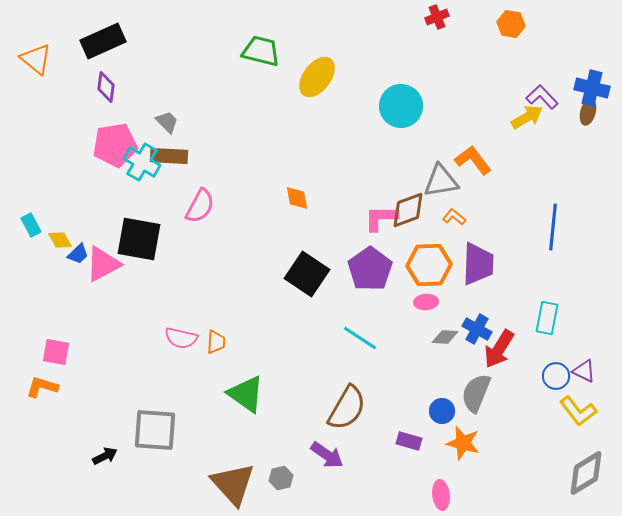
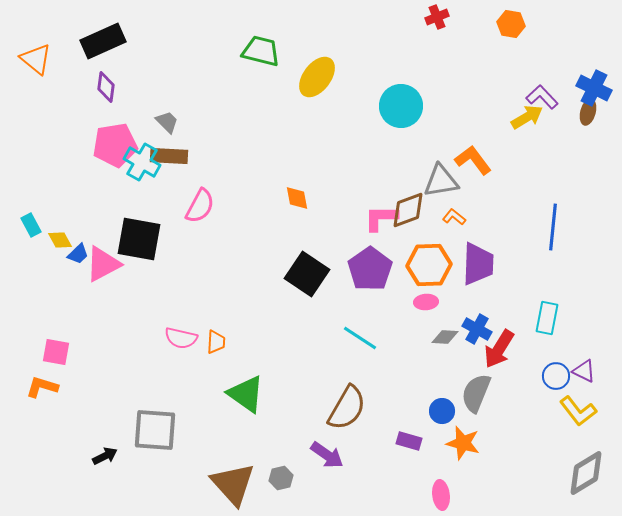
blue cross at (592, 88): moved 2 px right; rotated 12 degrees clockwise
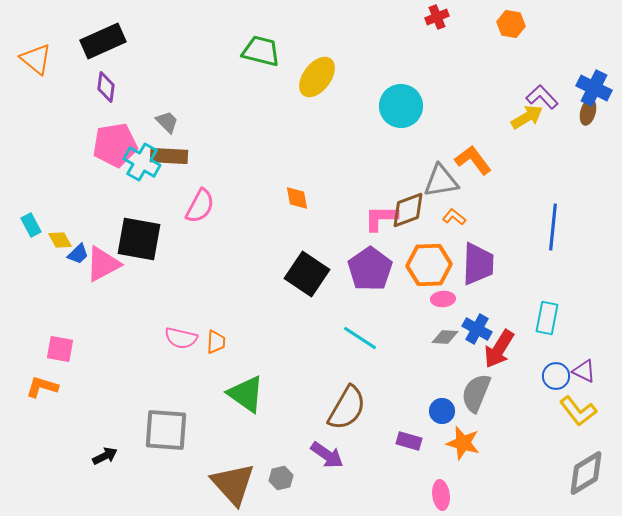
pink ellipse at (426, 302): moved 17 px right, 3 px up
pink square at (56, 352): moved 4 px right, 3 px up
gray square at (155, 430): moved 11 px right
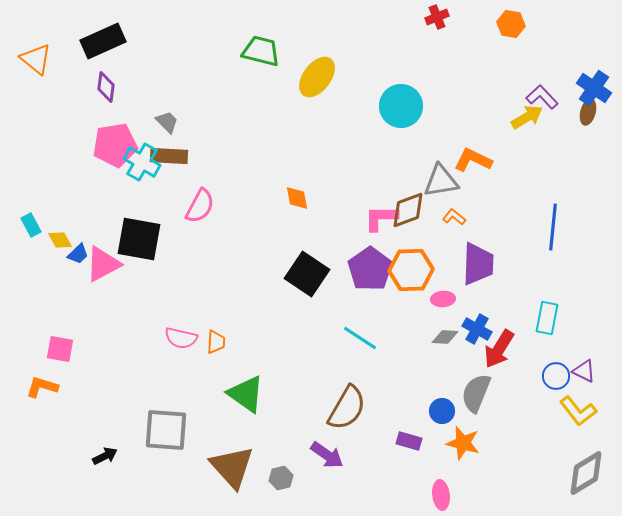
blue cross at (594, 88): rotated 8 degrees clockwise
orange L-shape at (473, 160): rotated 27 degrees counterclockwise
orange hexagon at (429, 265): moved 18 px left, 5 px down
brown triangle at (233, 484): moved 1 px left, 17 px up
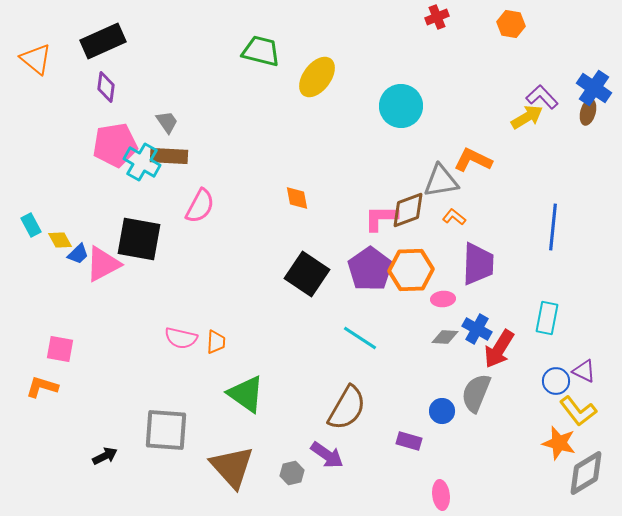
gray trapezoid at (167, 122): rotated 10 degrees clockwise
blue circle at (556, 376): moved 5 px down
orange star at (463, 443): moved 96 px right
gray hexagon at (281, 478): moved 11 px right, 5 px up
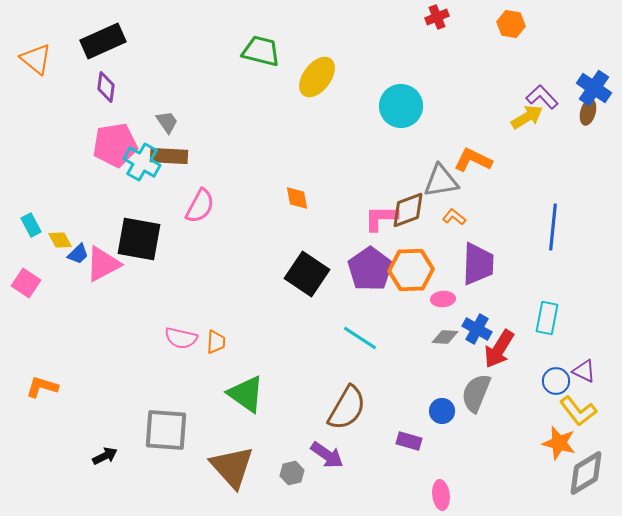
pink square at (60, 349): moved 34 px left, 66 px up; rotated 24 degrees clockwise
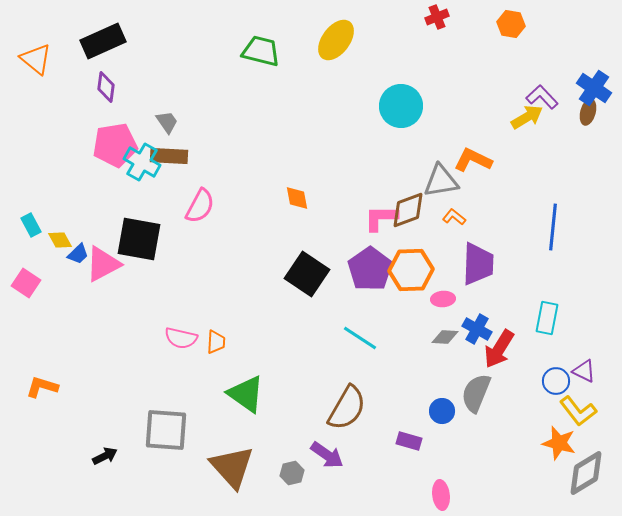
yellow ellipse at (317, 77): moved 19 px right, 37 px up
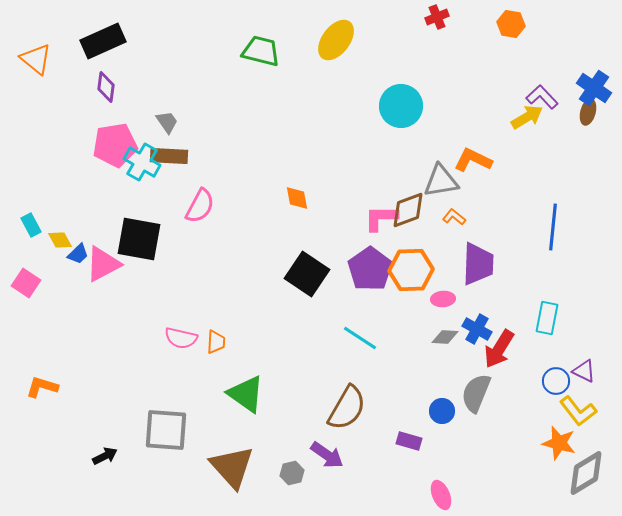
pink ellipse at (441, 495): rotated 16 degrees counterclockwise
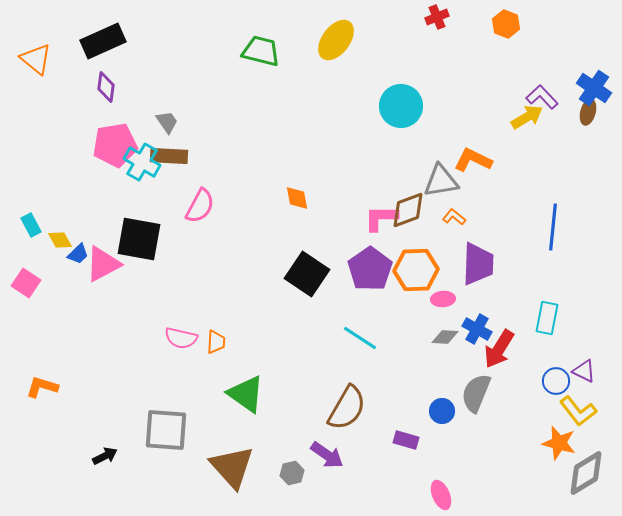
orange hexagon at (511, 24): moved 5 px left; rotated 12 degrees clockwise
orange hexagon at (411, 270): moved 5 px right
purple rectangle at (409, 441): moved 3 px left, 1 px up
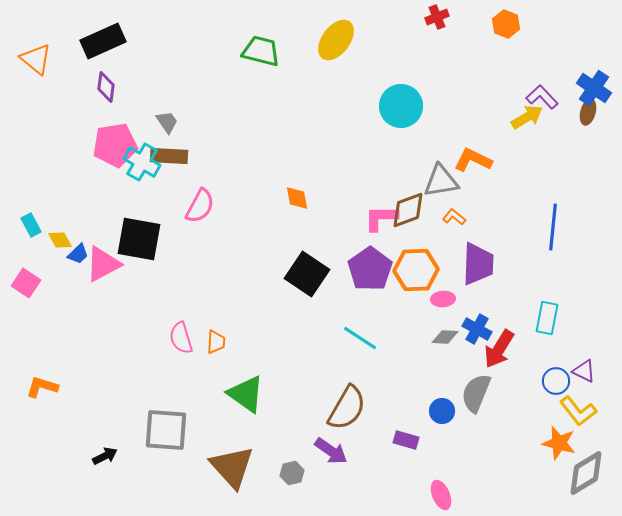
pink semicircle at (181, 338): rotated 60 degrees clockwise
purple arrow at (327, 455): moved 4 px right, 4 px up
